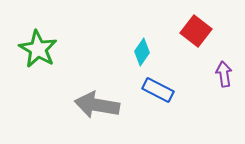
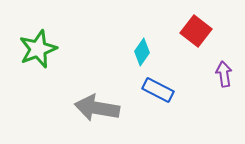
green star: rotated 21 degrees clockwise
gray arrow: moved 3 px down
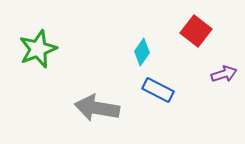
purple arrow: rotated 80 degrees clockwise
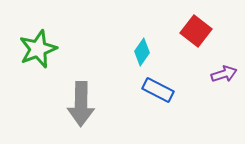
gray arrow: moved 16 px left, 4 px up; rotated 99 degrees counterclockwise
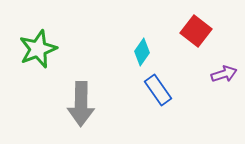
blue rectangle: rotated 28 degrees clockwise
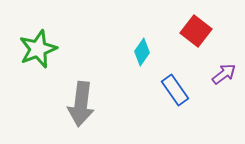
purple arrow: rotated 20 degrees counterclockwise
blue rectangle: moved 17 px right
gray arrow: rotated 6 degrees clockwise
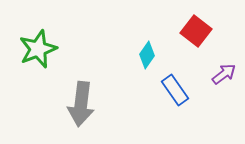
cyan diamond: moved 5 px right, 3 px down
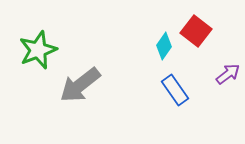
green star: moved 1 px down
cyan diamond: moved 17 px right, 9 px up
purple arrow: moved 4 px right
gray arrow: moved 1 px left, 19 px up; rotated 45 degrees clockwise
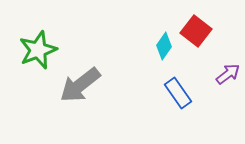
blue rectangle: moved 3 px right, 3 px down
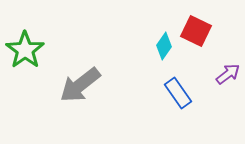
red square: rotated 12 degrees counterclockwise
green star: moved 13 px left; rotated 15 degrees counterclockwise
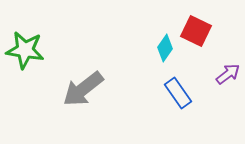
cyan diamond: moved 1 px right, 2 px down
green star: rotated 27 degrees counterclockwise
gray arrow: moved 3 px right, 4 px down
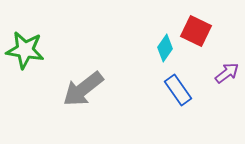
purple arrow: moved 1 px left, 1 px up
blue rectangle: moved 3 px up
